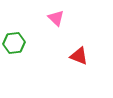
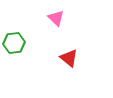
red triangle: moved 10 px left, 2 px down; rotated 18 degrees clockwise
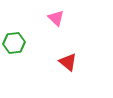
red triangle: moved 1 px left, 4 px down
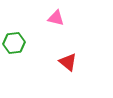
pink triangle: rotated 30 degrees counterclockwise
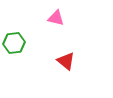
red triangle: moved 2 px left, 1 px up
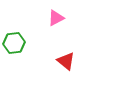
pink triangle: rotated 42 degrees counterclockwise
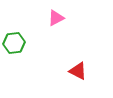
red triangle: moved 12 px right, 10 px down; rotated 12 degrees counterclockwise
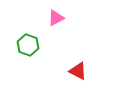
green hexagon: moved 14 px right, 2 px down; rotated 25 degrees clockwise
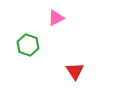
red triangle: moved 3 px left; rotated 30 degrees clockwise
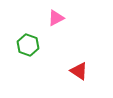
red triangle: moved 4 px right; rotated 24 degrees counterclockwise
